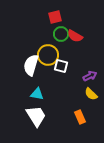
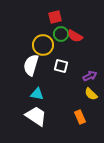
yellow circle: moved 5 px left, 10 px up
white trapezoid: rotated 25 degrees counterclockwise
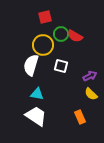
red square: moved 10 px left
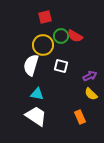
green circle: moved 2 px down
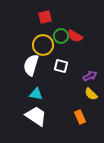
cyan triangle: moved 1 px left
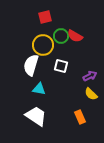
cyan triangle: moved 3 px right, 5 px up
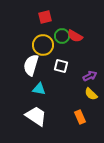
green circle: moved 1 px right
